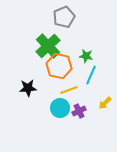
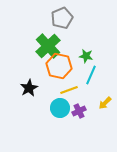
gray pentagon: moved 2 px left, 1 px down
black star: moved 1 px right; rotated 24 degrees counterclockwise
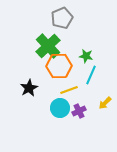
orange hexagon: rotated 15 degrees counterclockwise
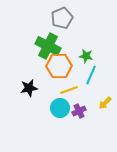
green cross: rotated 20 degrees counterclockwise
black star: rotated 18 degrees clockwise
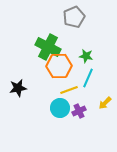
gray pentagon: moved 12 px right, 1 px up
green cross: moved 1 px down
cyan line: moved 3 px left, 3 px down
black star: moved 11 px left
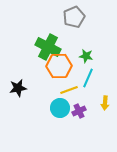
yellow arrow: rotated 40 degrees counterclockwise
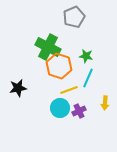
orange hexagon: rotated 20 degrees clockwise
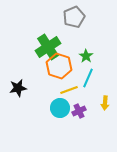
green cross: rotated 30 degrees clockwise
green star: rotated 24 degrees clockwise
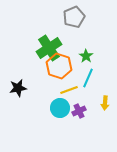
green cross: moved 1 px right, 1 px down
